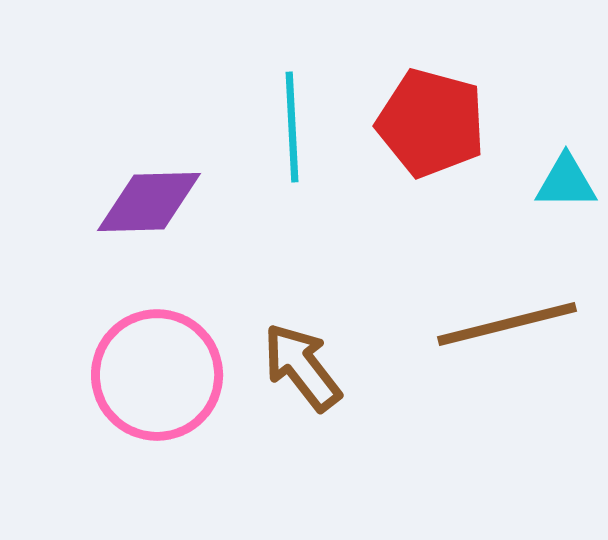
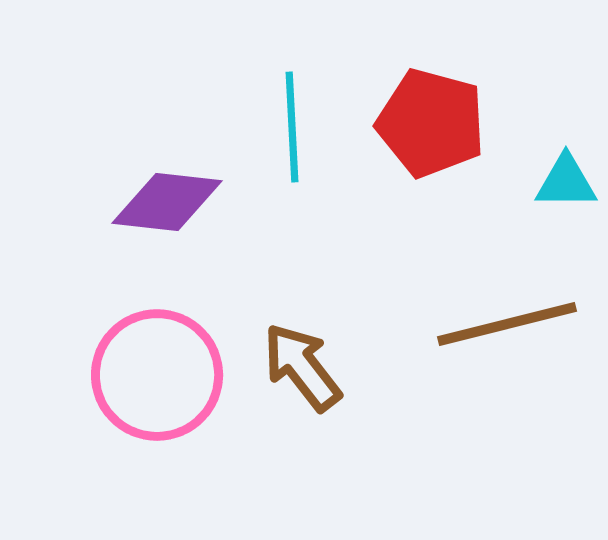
purple diamond: moved 18 px right; rotated 8 degrees clockwise
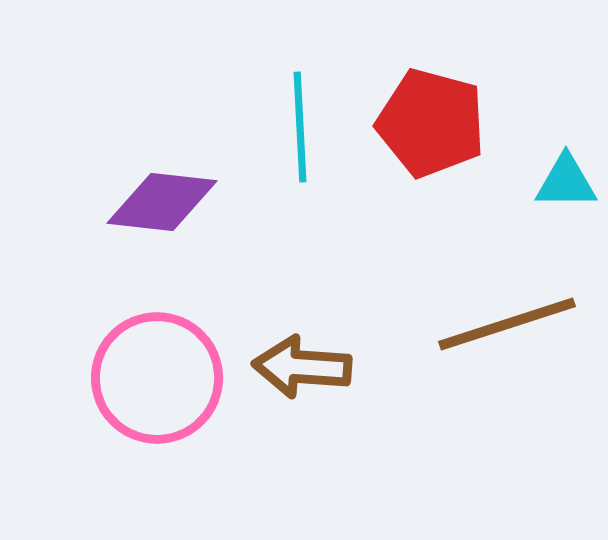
cyan line: moved 8 px right
purple diamond: moved 5 px left
brown line: rotated 4 degrees counterclockwise
brown arrow: rotated 48 degrees counterclockwise
pink circle: moved 3 px down
